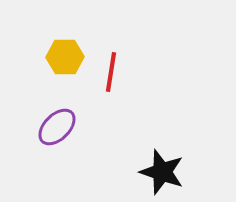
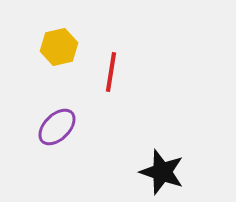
yellow hexagon: moved 6 px left, 10 px up; rotated 12 degrees counterclockwise
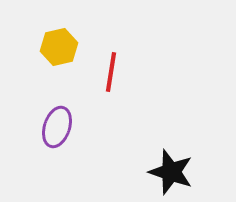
purple ellipse: rotated 27 degrees counterclockwise
black star: moved 9 px right
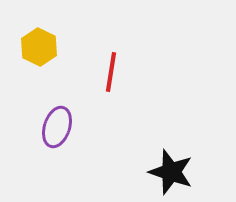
yellow hexagon: moved 20 px left; rotated 21 degrees counterclockwise
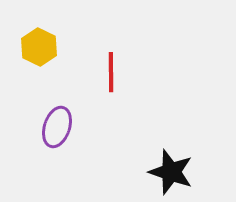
red line: rotated 9 degrees counterclockwise
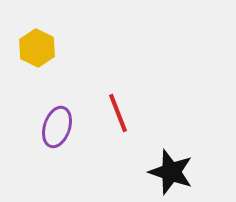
yellow hexagon: moved 2 px left, 1 px down
red line: moved 7 px right, 41 px down; rotated 21 degrees counterclockwise
